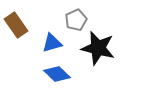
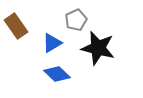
brown rectangle: moved 1 px down
blue triangle: rotated 15 degrees counterclockwise
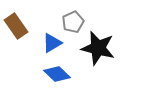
gray pentagon: moved 3 px left, 2 px down
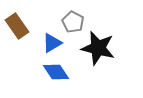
gray pentagon: rotated 20 degrees counterclockwise
brown rectangle: moved 1 px right
blue diamond: moved 1 px left, 2 px up; rotated 12 degrees clockwise
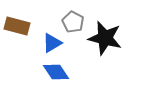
brown rectangle: rotated 40 degrees counterclockwise
black star: moved 7 px right, 10 px up
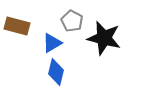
gray pentagon: moved 1 px left, 1 px up
black star: moved 1 px left
blue diamond: rotated 48 degrees clockwise
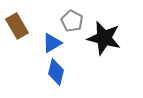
brown rectangle: rotated 45 degrees clockwise
